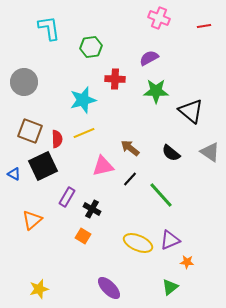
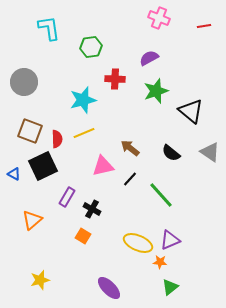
green star: rotated 20 degrees counterclockwise
orange star: moved 27 px left
yellow star: moved 1 px right, 9 px up
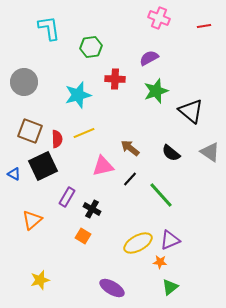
cyan star: moved 5 px left, 5 px up
yellow ellipse: rotated 52 degrees counterclockwise
purple ellipse: moved 3 px right; rotated 15 degrees counterclockwise
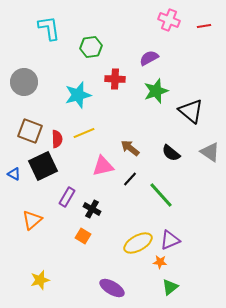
pink cross: moved 10 px right, 2 px down
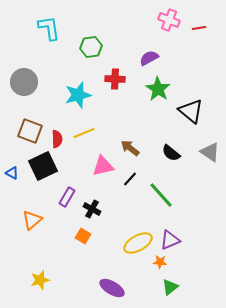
red line: moved 5 px left, 2 px down
green star: moved 2 px right, 2 px up; rotated 20 degrees counterclockwise
blue triangle: moved 2 px left, 1 px up
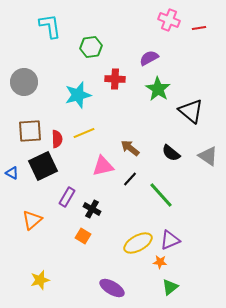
cyan L-shape: moved 1 px right, 2 px up
brown square: rotated 25 degrees counterclockwise
gray triangle: moved 2 px left, 4 px down
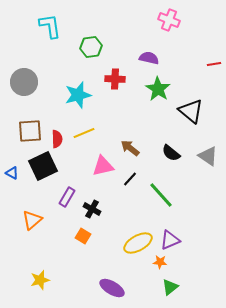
red line: moved 15 px right, 36 px down
purple semicircle: rotated 42 degrees clockwise
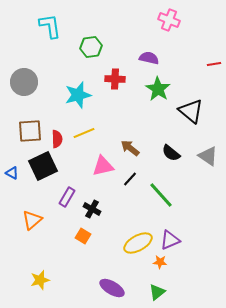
green triangle: moved 13 px left, 5 px down
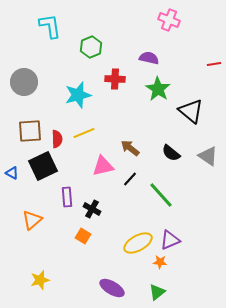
green hexagon: rotated 15 degrees counterclockwise
purple rectangle: rotated 36 degrees counterclockwise
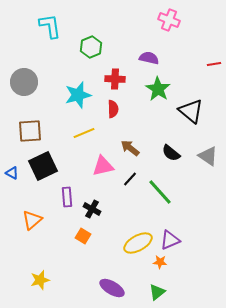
red semicircle: moved 56 px right, 30 px up
green line: moved 1 px left, 3 px up
